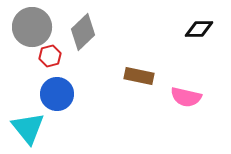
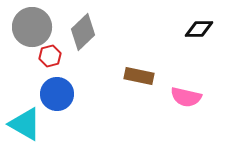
cyan triangle: moved 3 px left, 4 px up; rotated 21 degrees counterclockwise
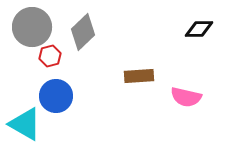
brown rectangle: rotated 16 degrees counterclockwise
blue circle: moved 1 px left, 2 px down
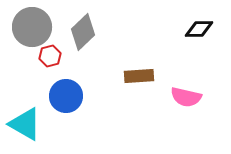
blue circle: moved 10 px right
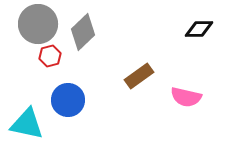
gray circle: moved 6 px right, 3 px up
brown rectangle: rotated 32 degrees counterclockwise
blue circle: moved 2 px right, 4 px down
cyan triangle: moved 2 px right; rotated 18 degrees counterclockwise
